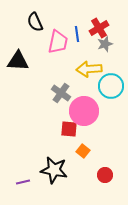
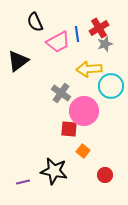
pink trapezoid: rotated 50 degrees clockwise
black triangle: rotated 40 degrees counterclockwise
black star: moved 1 px down
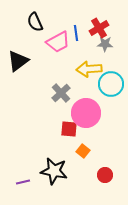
blue line: moved 1 px left, 1 px up
gray star: rotated 21 degrees clockwise
cyan circle: moved 2 px up
gray cross: rotated 12 degrees clockwise
pink circle: moved 2 px right, 2 px down
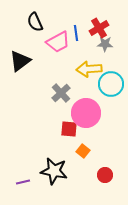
black triangle: moved 2 px right
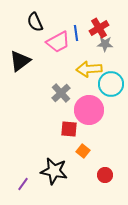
pink circle: moved 3 px right, 3 px up
purple line: moved 2 px down; rotated 40 degrees counterclockwise
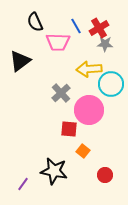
blue line: moved 7 px up; rotated 21 degrees counterclockwise
pink trapezoid: rotated 30 degrees clockwise
